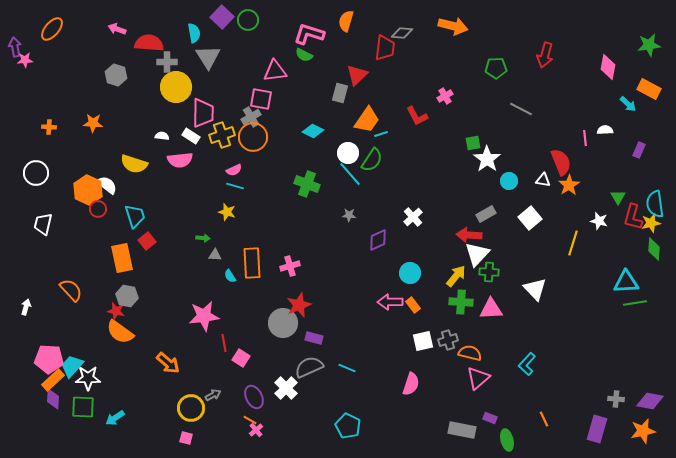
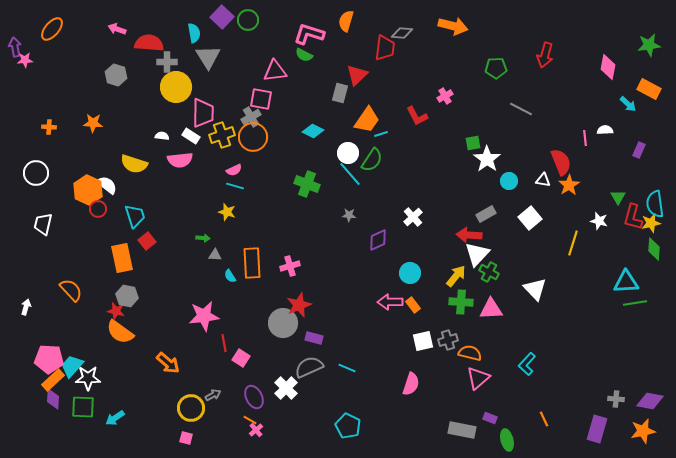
green cross at (489, 272): rotated 24 degrees clockwise
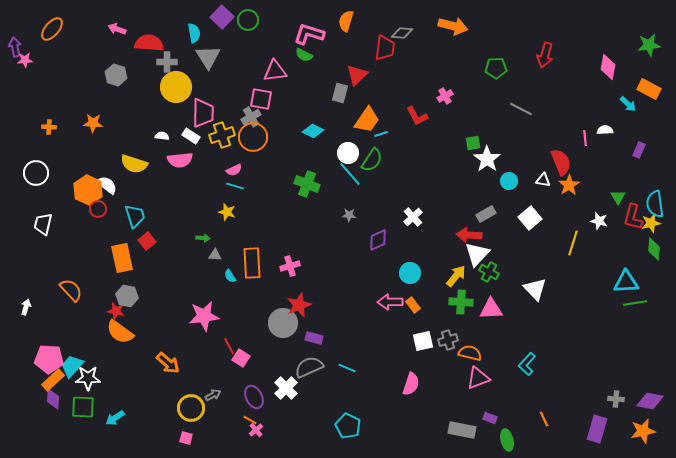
red line at (224, 343): moved 5 px right, 3 px down; rotated 18 degrees counterclockwise
pink triangle at (478, 378): rotated 20 degrees clockwise
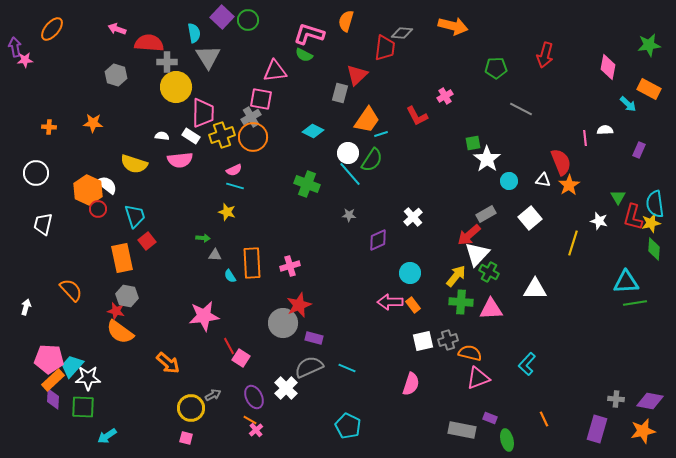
red arrow at (469, 235): rotated 45 degrees counterclockwise
white triangle at (535, 289): rotated 45 degrees counterclockwise
cyan arrow at (115, 418): moved 8 px left, 18 px down
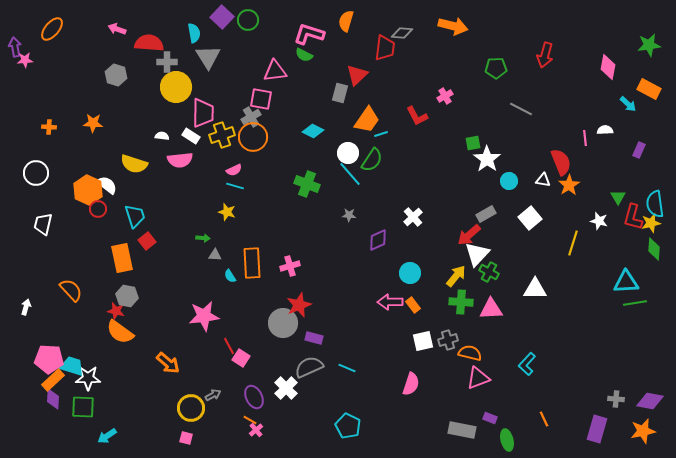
cyan trapezoid at (72, 366): rotated 65 degrees clockwise
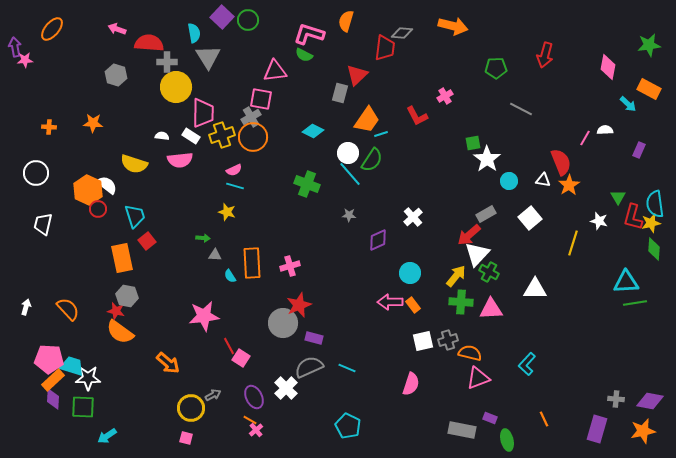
pink line at (585, 138): rotated 35 degrees clockwise
orange semicircle at (71, 290): moved 3 px left, 19 px down
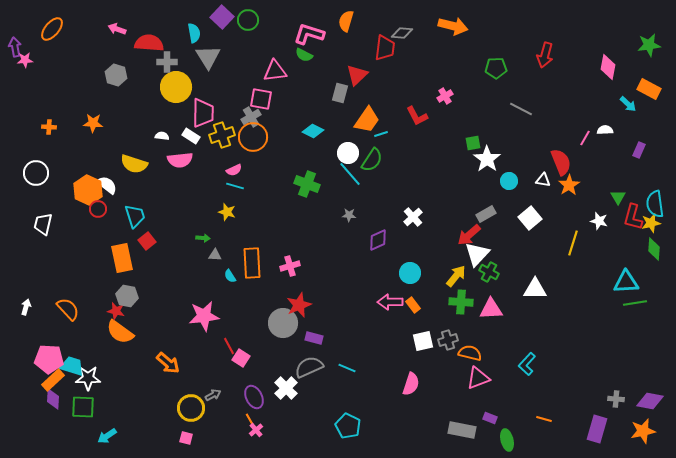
orange line at (544, 419): rotated 49 degrees counterclockwise
orange line at (250, 420): rotated 32 degrees clockwise
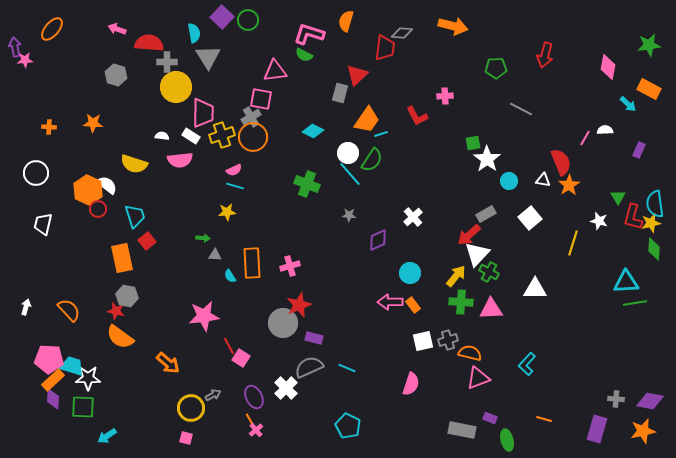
pink cross at (445, 96): rotated 28 degrees clockwise
yellow star at (227, 212): rotated 24 degrees counterclockwise
orange semicircle at (68, 309): moved 1 px right, 1 px down
orange semicircle at (120, 332): moved 5 px down
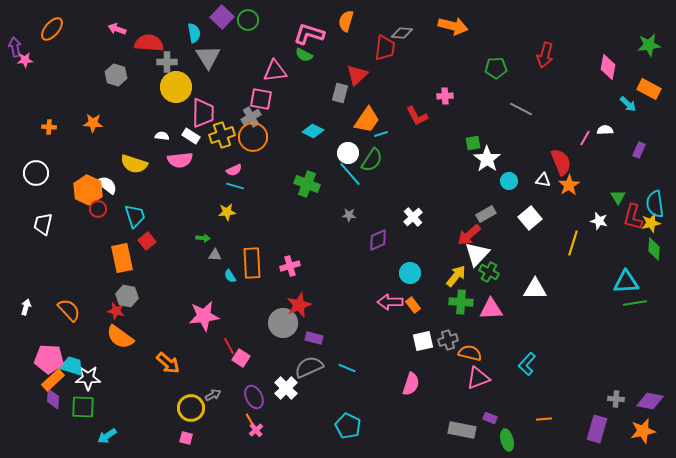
orange line at (544, 419): rotated 21 degrees counterclockwise
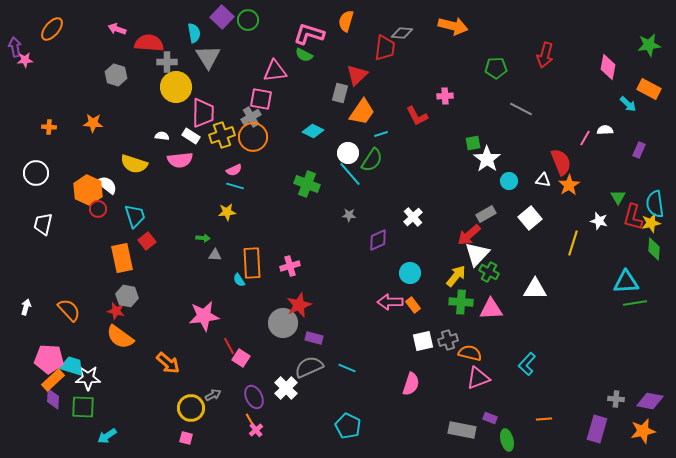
orange trapezoid at (367, 120): moved 5 px left, 8 px up
cyan semicircle at (230, 276): moved 9 px right, 4 px down
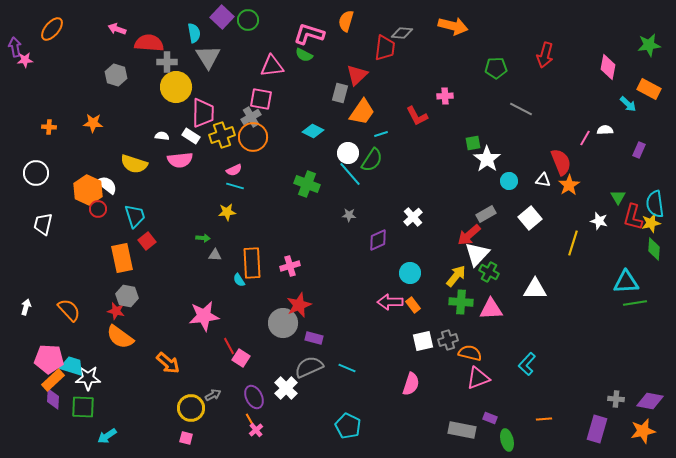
pink triangle at (275, 71): moved 3 px left, 5 px up
